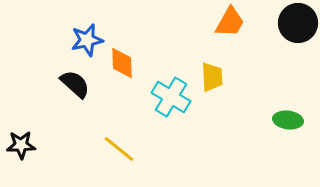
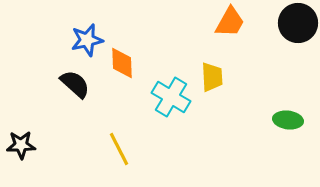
yellow line: rotated 24 degrees clockwise
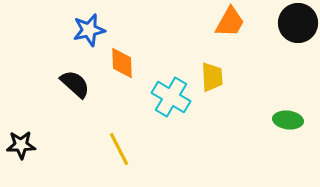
blue star: moved 2 px right, 10 px up
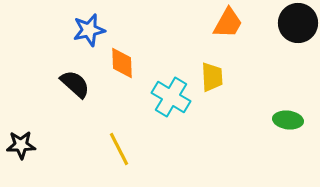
orange trapezoid: moved 2 px left, 1 px down
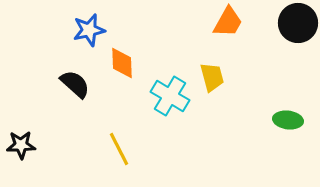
orange trapezoid: moved 1 px up
yellow trapezoid: rotated 12 degrees counterclockwise
cyan cross: moved 1 px left, 1 px up
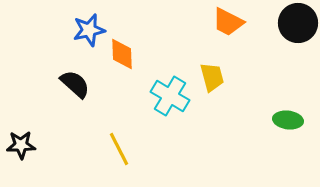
orange trapezoid: rotated 88 degrees clockwise
orange diamond: moved 9 px up
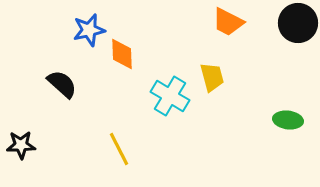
black semicircle: moved 13 px left
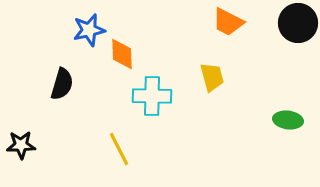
black semicircle: rotated 64 degrees clockwise
cyan cross: moved 18 px left; rotated 30 degrees counterclockwise
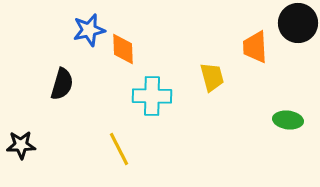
orange trapezoid: moved 27 px right, 25 px down; rotated 60 degrees clockwise
orange diamond: moved 1 px right, 5 px up
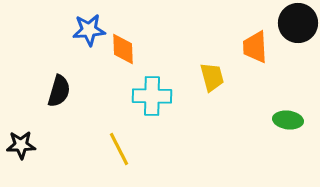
blue star: rotated 8 degrees clockwise
black semicircle: moved 3 px left, 7 px down
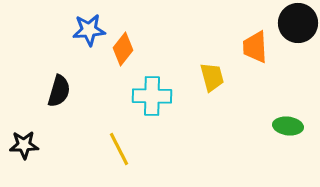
orange diamond: rotated 40 degrees clockwise
green ellipse: moved 6 px down
black star: moved 3 px right
